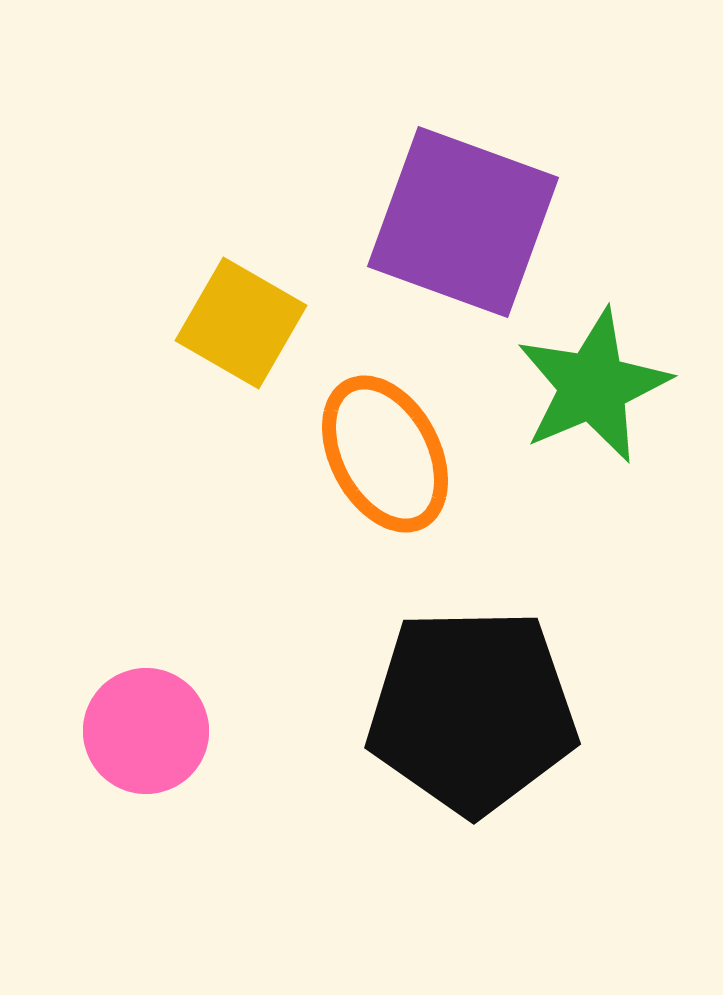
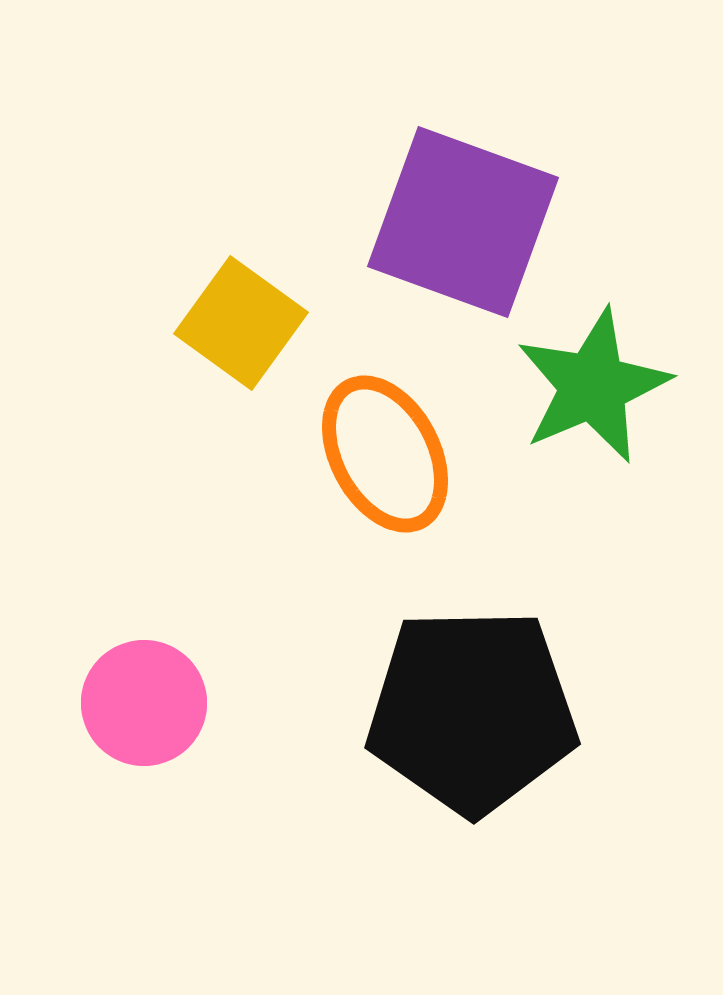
yellow square: rotated 6 degrees clockwise
pink circle: moved 2 px left, 28 px up
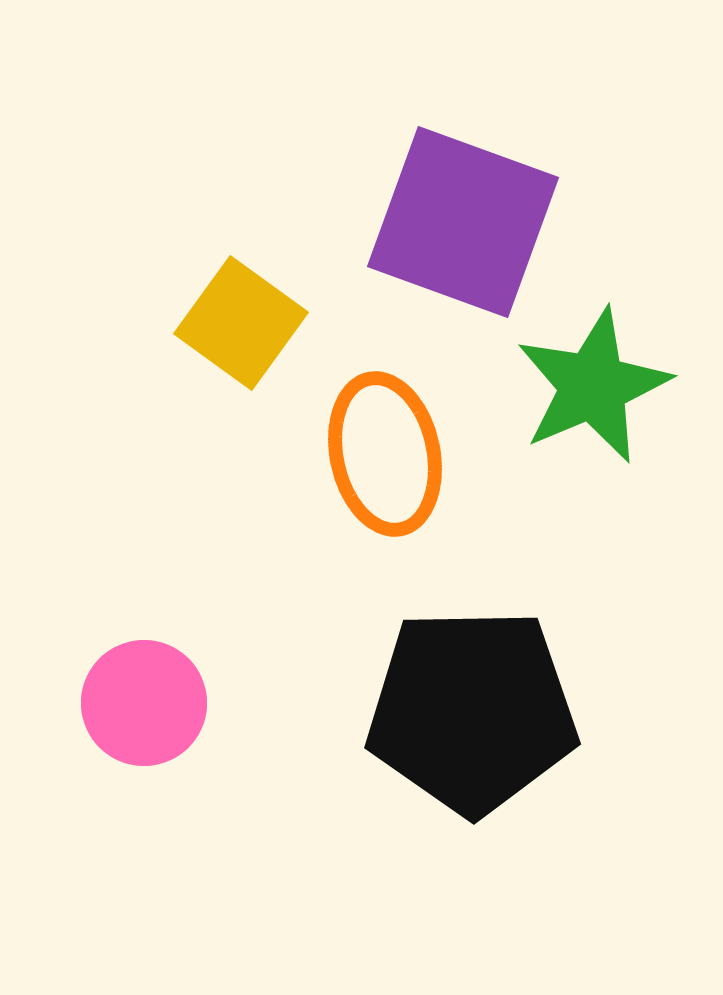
orange ellipse: rotated 16 degrees clockwise
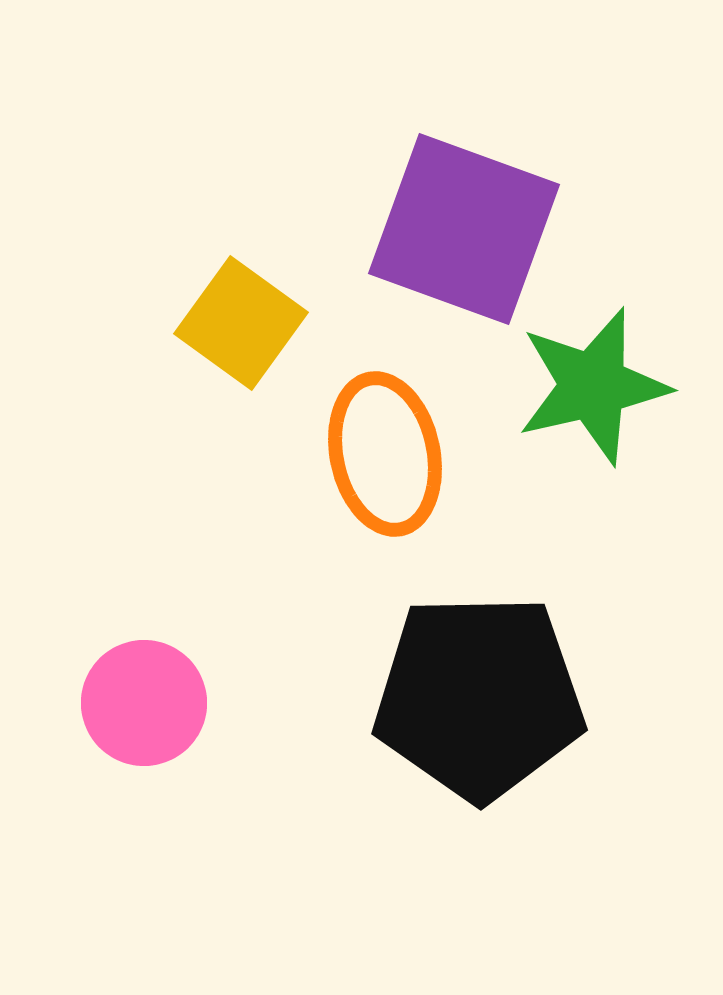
purple square: moved 1 px right, 7 px down
green star: rotated 10 degrees clockwise
black pentagon: moved 7 px right, 14 px up
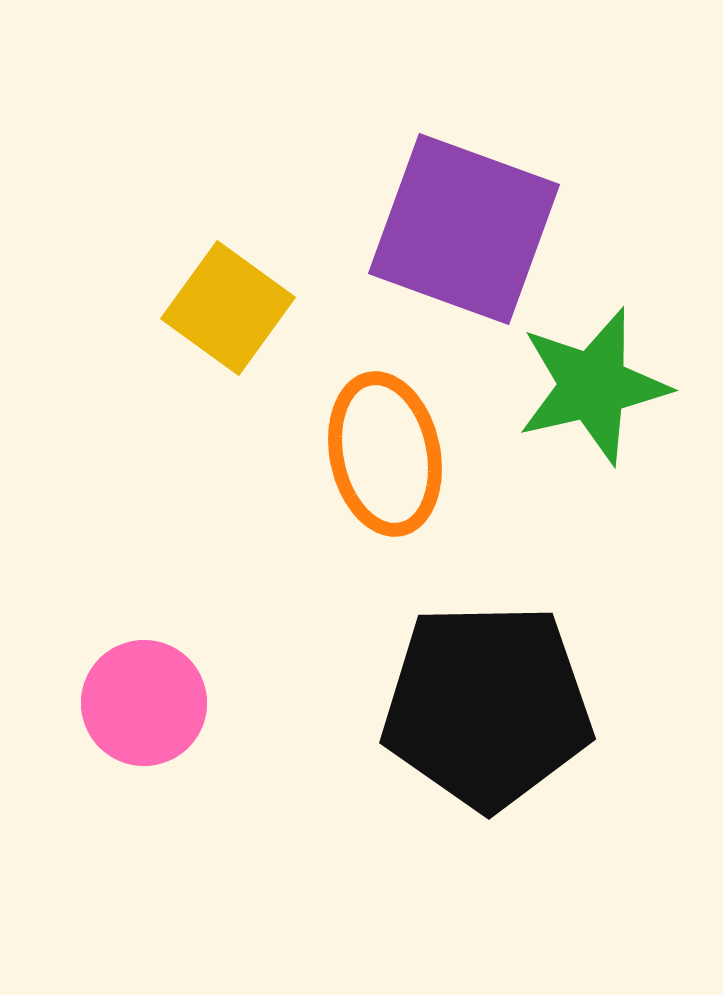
yellow square: moved 13 px left, 15 px up
black pentagon: moved 8 px right, 9 px down
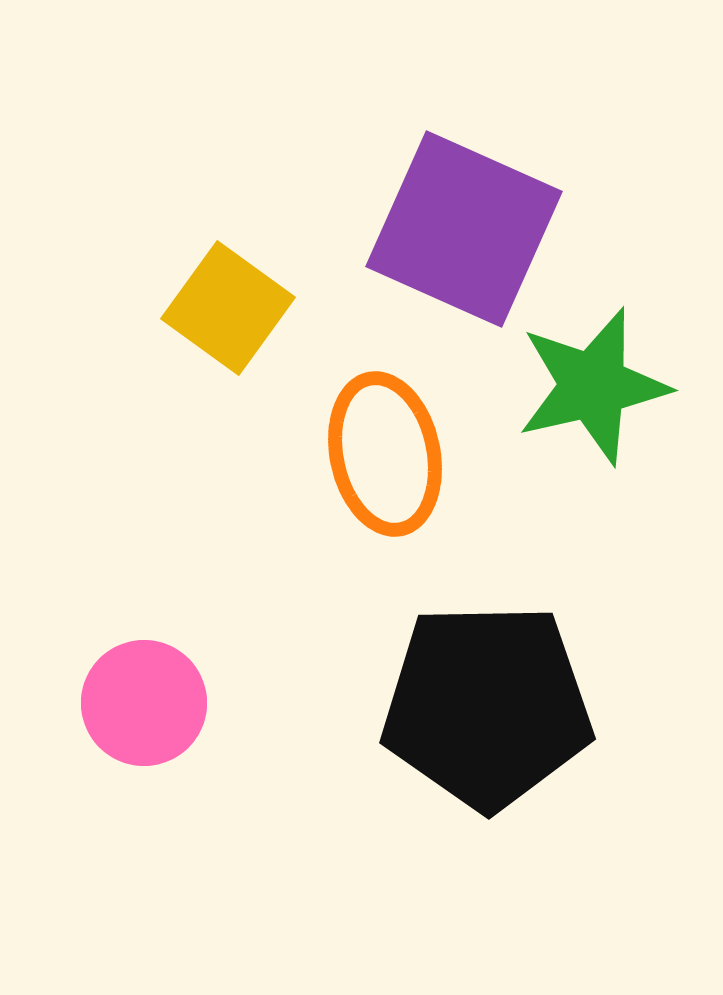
purple square: rotated 4 degrees clockwise
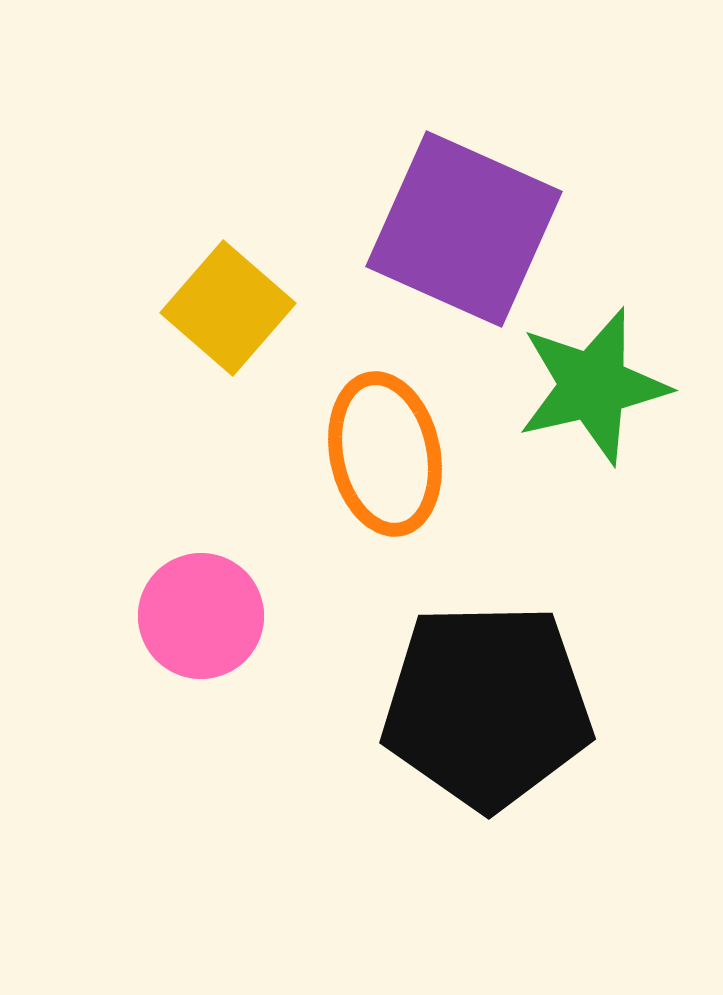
yellow square: rotated 5 degrees clockwise
pink circle: moved 57 px right, 87 px up
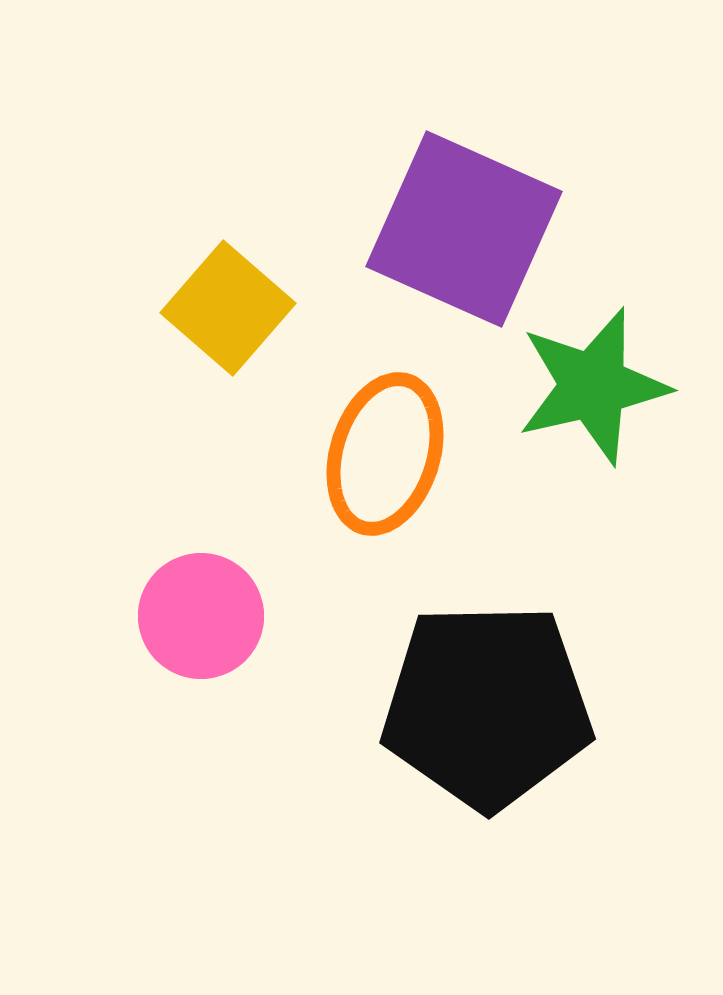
orange ellipse: rotated 29 degrees clockwise
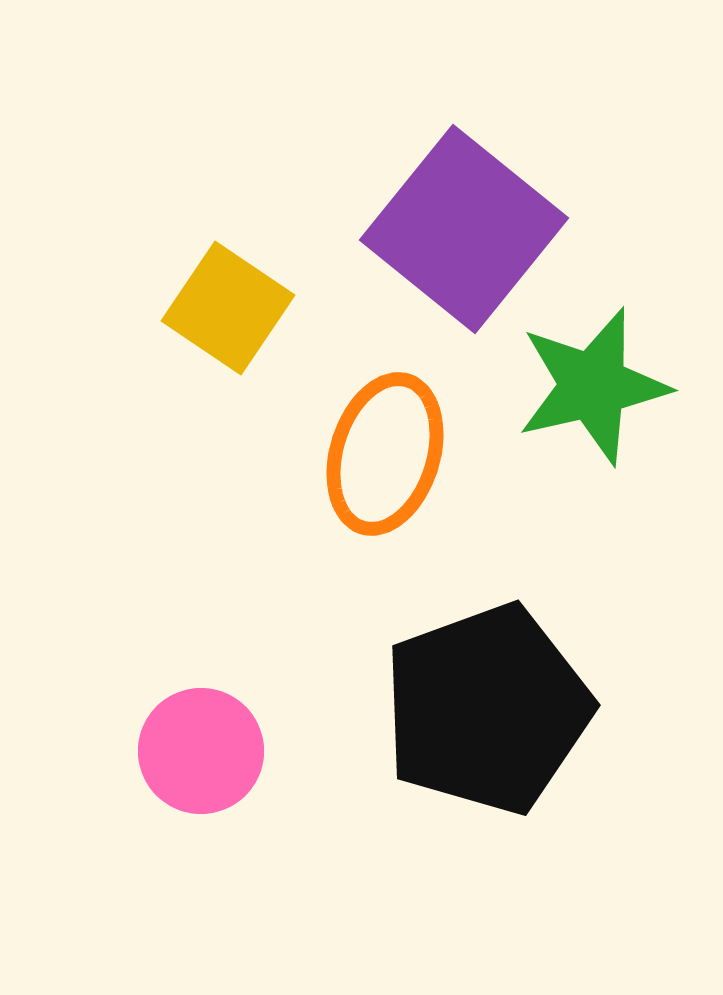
purple square: rotated 15 degrees clockwise
yellow square: rotated 7 degrees counterclockwise
pink circle: moved 135 px down
black pentagon: moved 3 px down; rotated 19 degrees counterclockwise
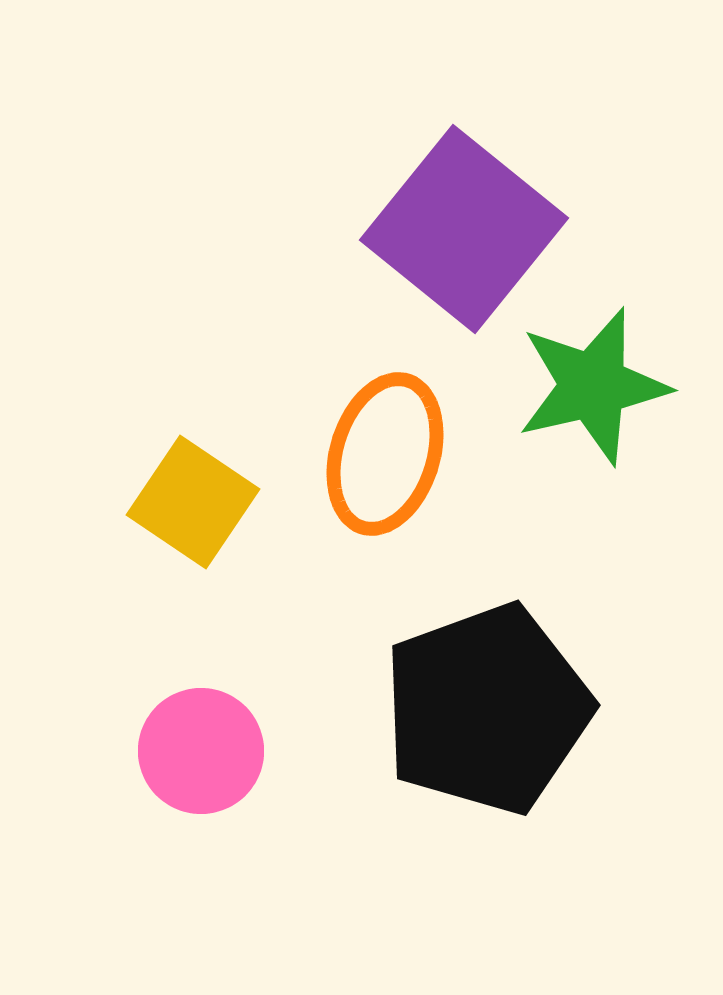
yellow square: moved 35 px left, 194 px down
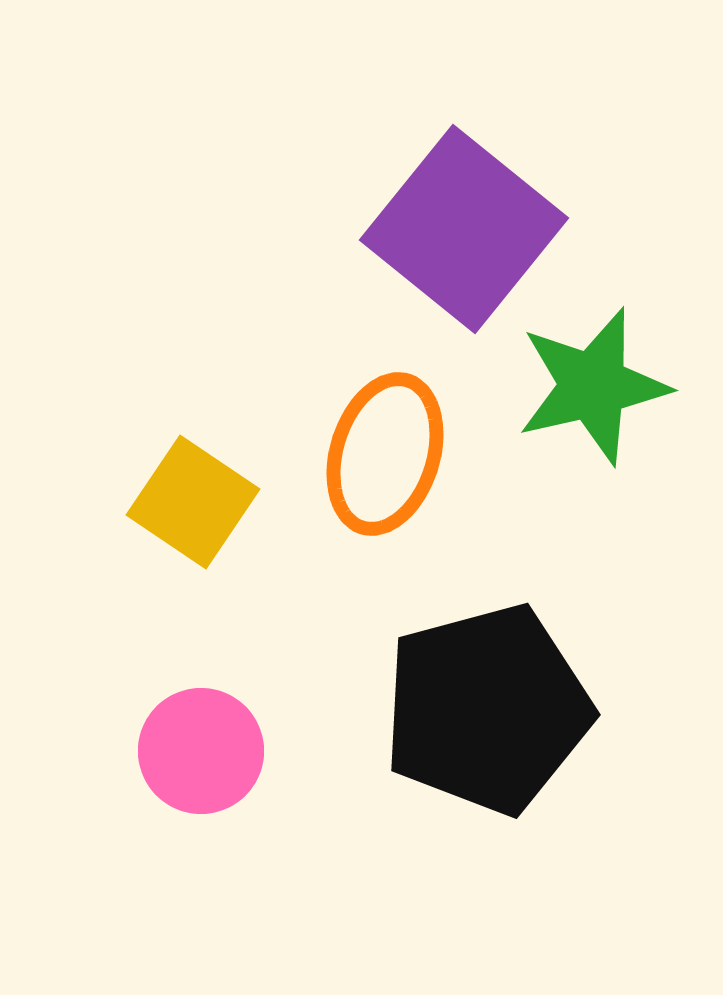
black pentagon: rotated 5 degrees clockwise
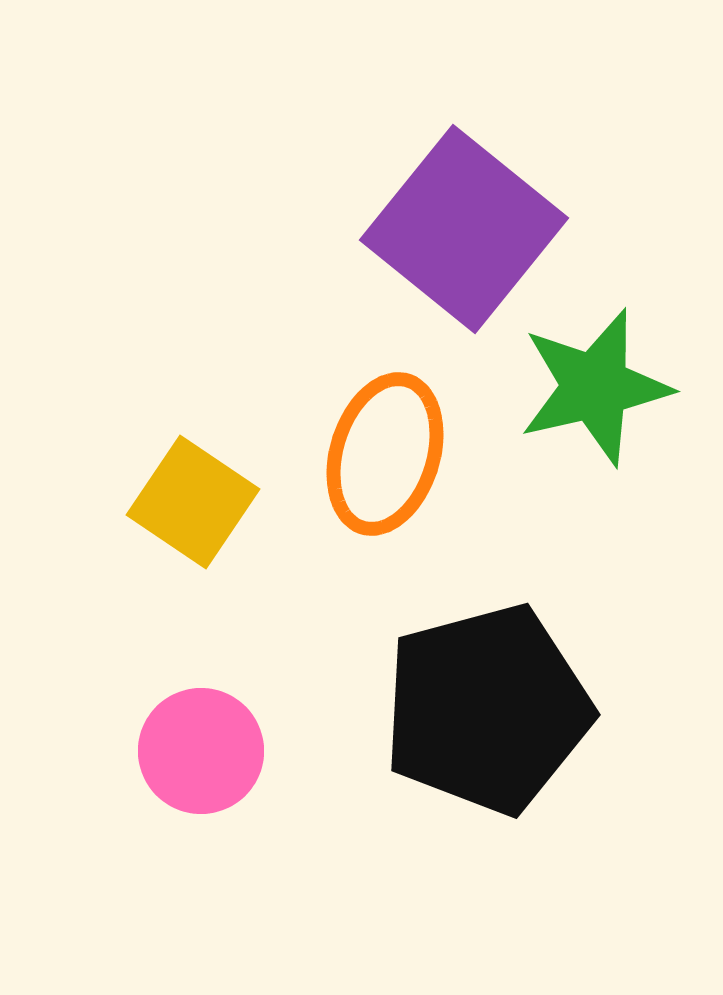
green star: moved 2 px right, 1 px down
